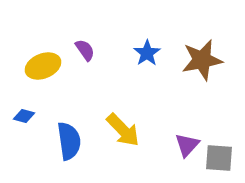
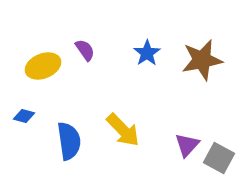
gray square: rotated 24 degrees clockwise
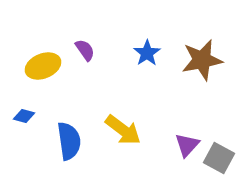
yellow arrow: rotated 9 degrees counterclockwise
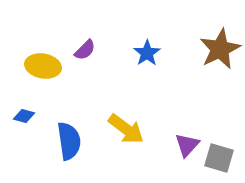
purple semicircle: rotated 80 degrees clockwise
brown star: moved 18 px right, 11 px up; rotated 15 degrees counterclockwise
yellow ellipse: rotated 32 degrees clockwise
yellow arrow: moved 3 px right, 1 px up
gray square: rotated 12 degrees counterclockwise
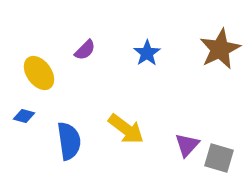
yellow ellipse: moved 4 px left, 7 px down; rotated 44 degrees clockwise
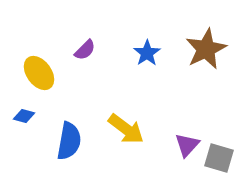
brown star: moved 14 px left
blue semicircle: rotated 18 degrees clockwise
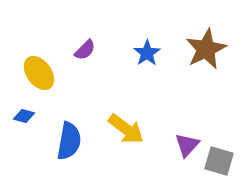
gray square: moved 3 px down
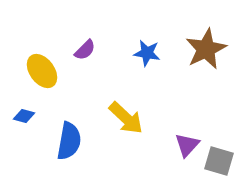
blue star: rotated 28 degrees counterclockwise
yellow ellipse: moved 3 px right, 2 px up
yellow arrow: moved 11 px up; rotated 6 degrees clockwise
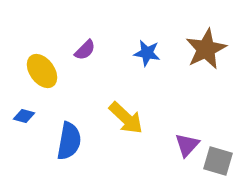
gray square: moved 1 px left
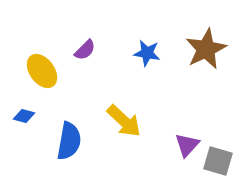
yellow arrow: moved 2 px left, 3 px down
